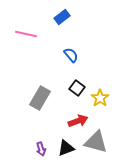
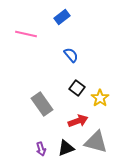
gray rectangle: moved 2 px right, 6 px down; rotated 65 degrees counterclockwise
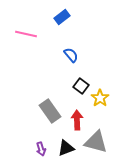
black square: moved 4 px right, 2 px up
gray rectangle: moved 8 px right, 7 px down
red arrow: moved 1 px left, 1 px up; rotated 72 degrees counterclockwise
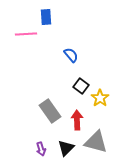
blue rectangle: moved 16 px left; rotated 56 degrees counterclockwise
pink line: rotated 15 degrees counterclockwise
black triangle: rotated 24 degrees counterclockwise
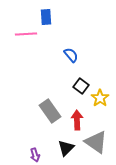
gray triangle: rotated 20 degrees clockwise
purple arrow: moved 6 px left, 6 px down
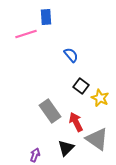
pink line: rotated 15 degrees counterclockwise
yellow star: rotated 12 degrees counterclockwise
red arrow: moved 1 px left, 2 px down; rotated 24 degrees counterclockwise
gray triangle: moved 1 px right, 3 px up
purple arrow: rotated 144 degrees counterclockwise
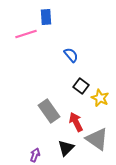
gray rectangle: moved 1 px left
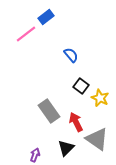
blue rectangle: rotated 56 degrees clockwise
pink line: rotated 20 degrees counterclockwise
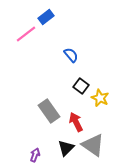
gray triangle: moved 4 px left, 6 px down
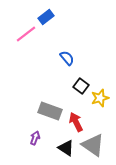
blue semicircle: moved 4 px left, 3 px down
yellow star: rotated 30 degrees clockwise
gray rectangle: moved 1 px right; rotated 35 degrees counterclockwise
black triangle: rotated 42 degrees counterclockwise
purple arrow: moved 17 px up
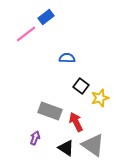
blue semicircle: rotated 49 degrees counterclockwise
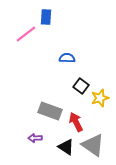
blue rectangle: rotated 49 degrees counterclockwise
purple arrow: rotated 112 degrees counterclockwise
black triangle: moved 1 px up
